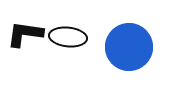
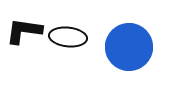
black L-shape: moved 1 px left, 3 px up
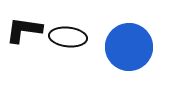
black L-shape: moved 1 px up
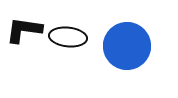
blue circle: moved 2 px left, 1 px up
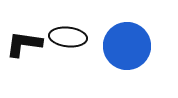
black L-shape: moved 14 px down
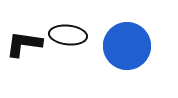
black ellipse: moved 2 px up
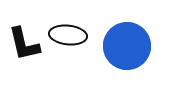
black L-shape: rotated 111 degrees counterclockwise
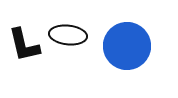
black L-shape: moved 1 px down
